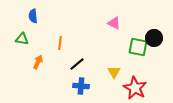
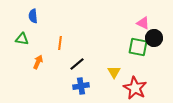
pink triangle: moved 29 px right
blue cross: rotated 14 degrees counterclockwise
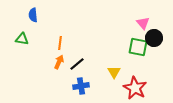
blue semicircle: moved 1 px up
pink triangle: rotated 24 degrees clockwise
orange arrow: moved 21 px right
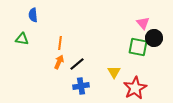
red star: rotated 15 degrees clockwise
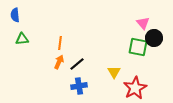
blue semicircle: moved 18 px left
green triangle: rotated 16 degrees counterclockwise
blue cross: moved 2 px left
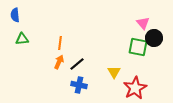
blue cross: moved 1 px up; rotated 21 degrees clockwise
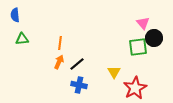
green square: rotated 18 degrees counterclockwise
